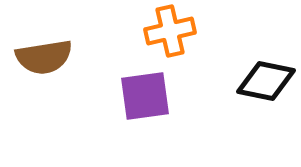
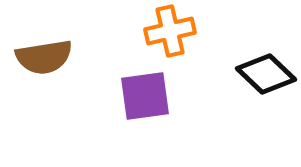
black diamond: moved 7 px up; rotated 32 degrees clockwise
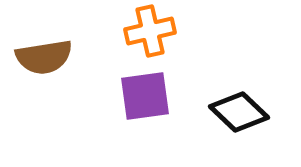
orange cross: moved 20 px left
black diamond: moved 27 px left, 38 px down
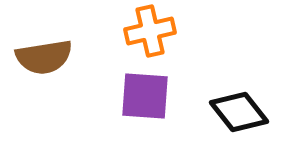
purple square: rotated 12 degrees clockwise
black diamond: rotated 8 degrees clockwise
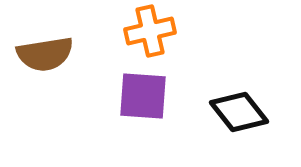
brown semicircle: moved 1 px right, 3 px up
purple square: moved 2 px left
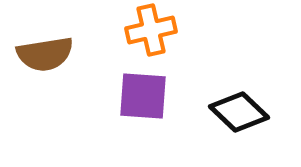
orange cross: moved 1 px right, 1 px up
black diamond: rotated 8 degrees counterclockwise
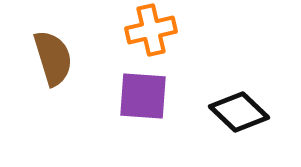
brown semicircle: moved 8 px right, 4 px down; rotated 98 degrees counterclockwise
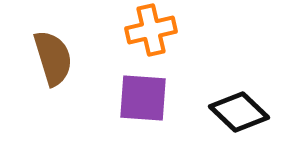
purple square: moved 2 px down
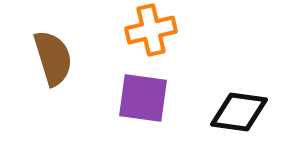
purple square: rotated 4 degrees clockwise
black diamond: rotated 36 degrees counterclockwise
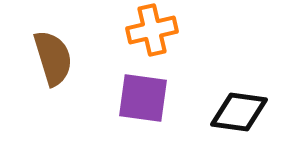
orange cross: moved 1 px right
